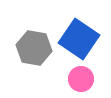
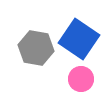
gray hexagon: moved 2 px right
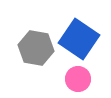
pink circle: moved 3 px left
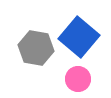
blue square: moved 2 px up; rotated 6 degrees clockwise
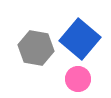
blue square: moved 1 px right, 2 px down
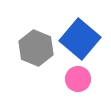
gray hexagon: rotated 12 degrees clockwise
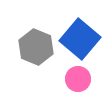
gray hexagon: moved 1 px up
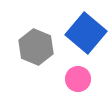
blue square: moved 6 px right, 6 px up
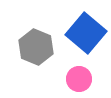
pink circle: moved 1 px right
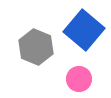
blue square: moved 2 px left, 3 px up
